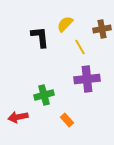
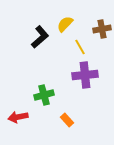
black L-shape: rotated 55 degrees clockwise
purple cross: moved 2 px left, 4 px up
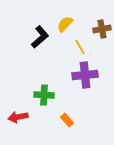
green cross: rotated 18 degrees clockwise
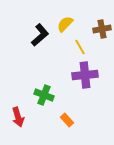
black L-shape: moved 2 px up
green cross: rotated 18 degrees clockwise
red arrow: rotated 96 degrees counterclockwise
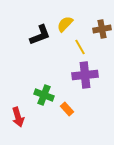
black L-shape: rotated 20 degrees clockwise
orange rectangle: moved 11 px up
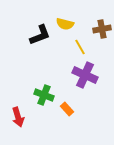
yellow semicircle: rotated 120 degrees counterclockwise
purple cross: rotated 30 degrees clockwise
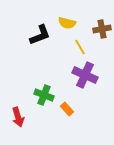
yellow semicircle: moved 2 px right, 1 px up
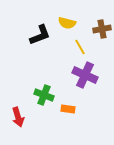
orange rectangle: moved 1 px right; rotated 40 degrees counterclockwise
